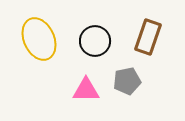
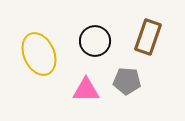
yellow ellipse: moved 15 px down
gray pentagon: rotated 16 degrees clockwise
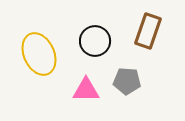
brown rectangle: moved 6 px up
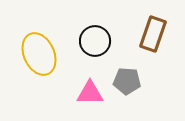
brown rectangle: moved 5 px right, 3 px down
pink triangle: moved 4 px right, 3 px down
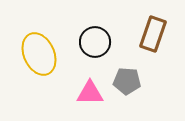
black circle: moved 1 px down
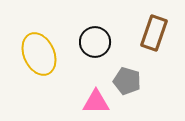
brown rectangle: moved 1 px right, 1 px up
gray pentagon: rotated 12 degrees clockwise
pink triangle: moved 6 px right, 9 px down
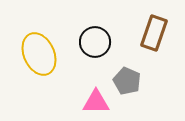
gray pentagon: rotated 8 degrees clockwise
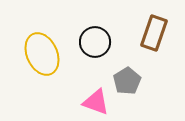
yellow ellipse: moved 3 px right
gray pentagon: rotated 16 degrees clockwise
pink triangle: rotated 20 degrees clockwise
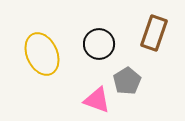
black circle: moved 4 px right, 2 px down
pink triangle: moved 1 px right, 2 px up
